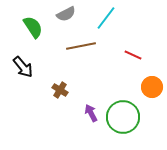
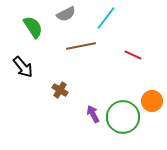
orange circle: moved 14 px down
purple arrow: moved 2 px right, 1 px down
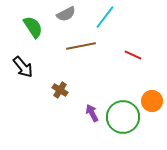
cyan line: moved 1 px left, 1 px up
purple arrow: moved 1 px left, 1 px up
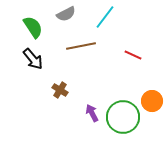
black arrow: moved 10 px right, 8 px up
